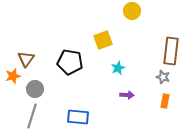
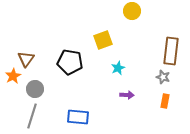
orange star: rotated 14 degrees counterclockwise
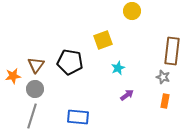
brown rectangle: moved 1 px right
brown triangle: moved 10 px right, 6 px down
orange star: rotated 21 degrees clockwise
purple arrow: rotated 40 degrees counterclockwise
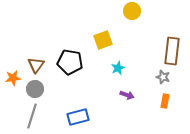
orange star: moved 2 px down
purple arrow: rotated 56 degrees clockwise
blue rectangle: rotated 20 degrees counterclockwise
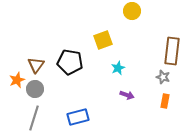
orange star: moved 4 px right, 2 px down; rotated 14 degrees counterclockwise
gray line: moved 2 px right, 2 px down
